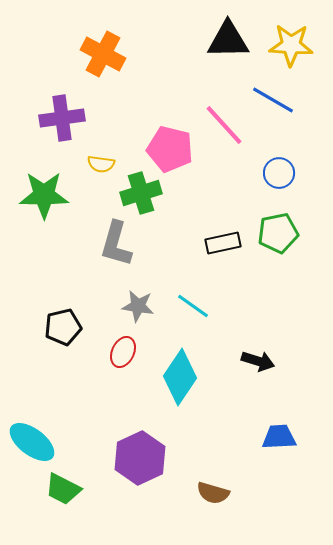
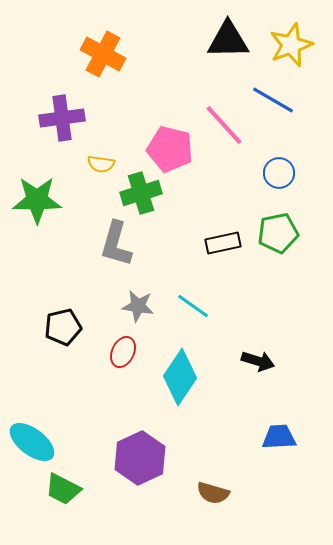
yellow star: rotated 24 degrees counterclockwise
green star: moved 7 px left, 5 px down
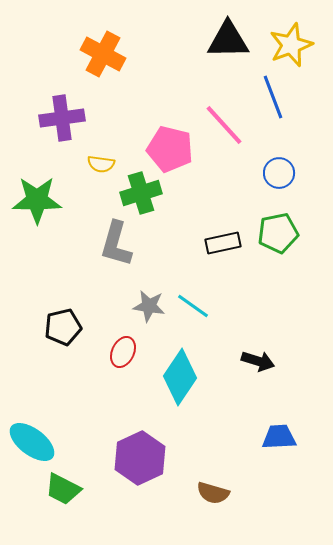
blue line: moved 3 px up; rotated 39 degrees clockwise
gray star: moved 11 px right
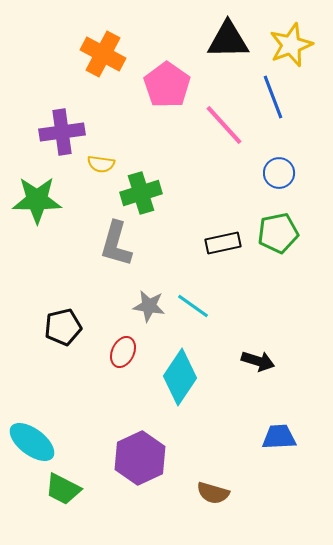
purple cross: moved 14 px down
pink pentagon: moved 3 px left, 64 px up; rotated 21 degrees clockwise
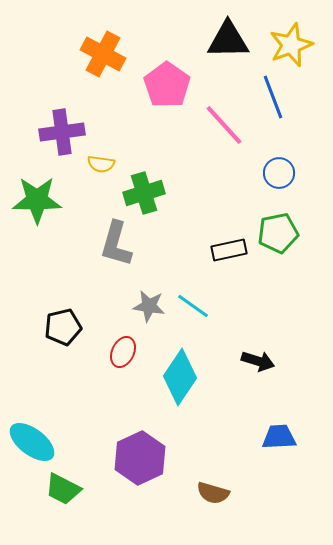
green cross: moved 3 px right
black rectangle: moved 6 px right, 7 px down
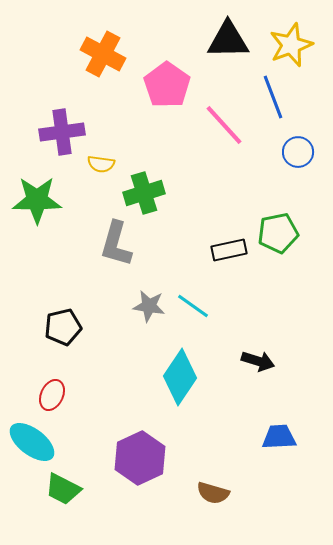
blue circle: moved 19 px right, 21 px up
red ellipse: moved 71 px left, 43 px down
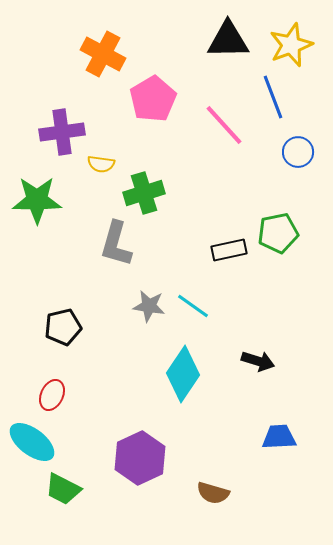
pink pentagon: moved 14 px left, 14 px down; rotated 6 degrees clockwise
cyan diamond: moved 3 px right, 3 px up
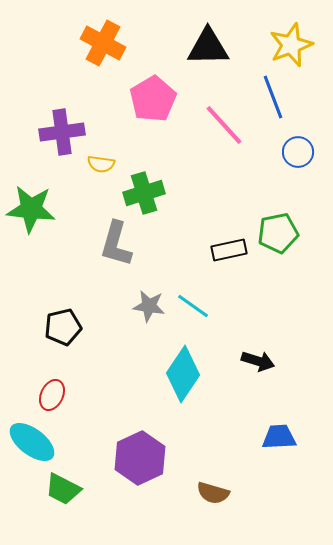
black triangle: moved 20 px left, 7 px down
orange cross: moved 11 px up
green star: moved 6 px left, 9 px down; rotated 6 degrees clockwise
